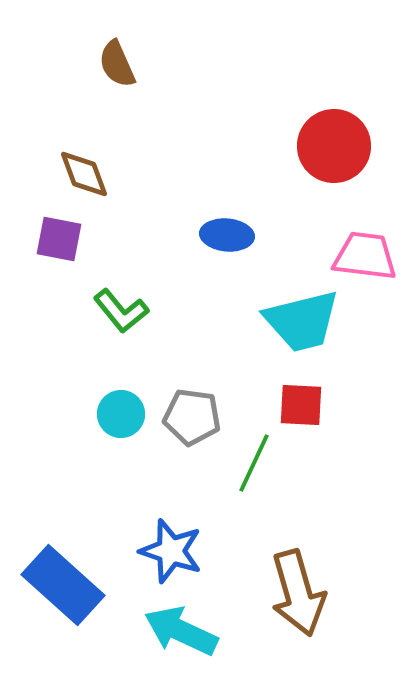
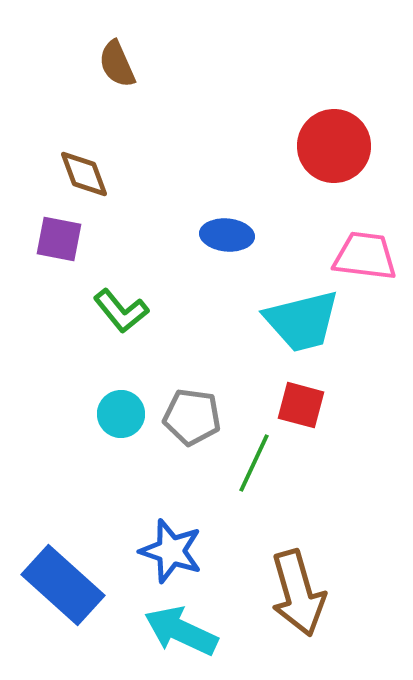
red square: rotated 12 degrees clockwise
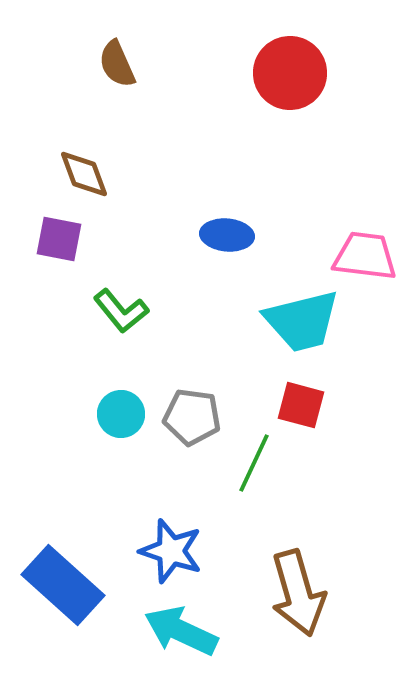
red circle: moved 44 px left, 73 px up
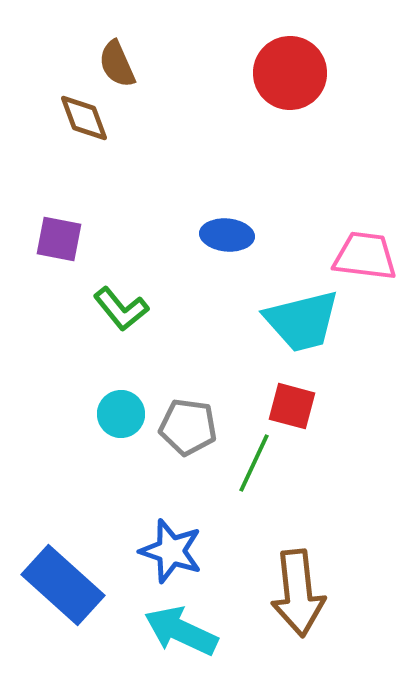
brown diamond: moved 56 px up
green L-shape: moved 2 px up
red square: moved 9 px left, 1 px down
gray pentagon: moved 4 px left, 10 px down
brown arrow: rotated 10 degrees clockwise
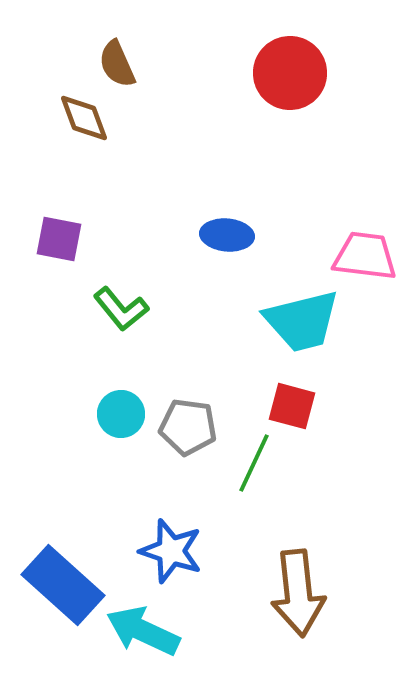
cyan arrow: moved 38 px left
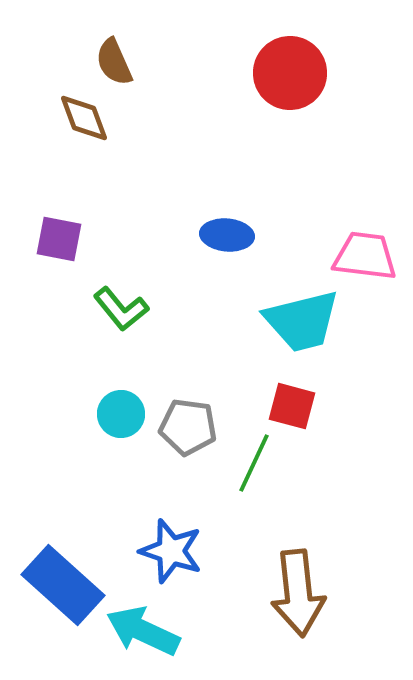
brown semicircle: moved 3 px left, 2 px up
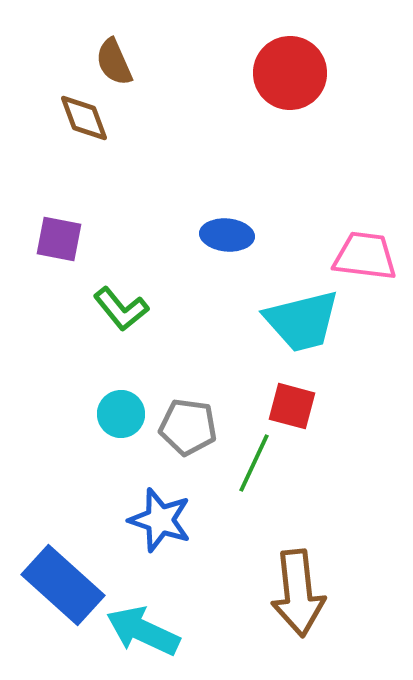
blue star: moved 11 px left, 31 px up
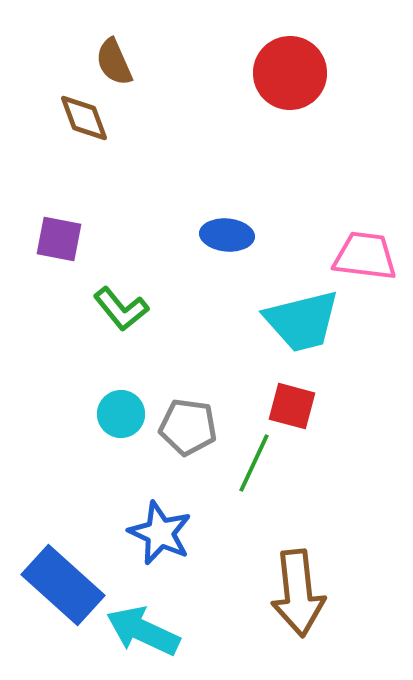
blue star: moved 13 px down; rotated 6 degrees clockwise
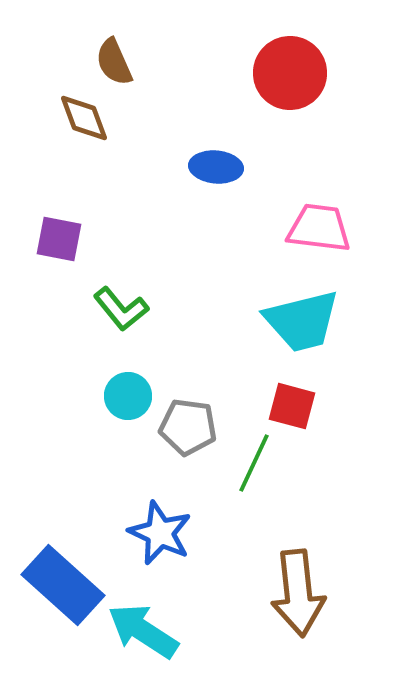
blue ellipse: moved 11 px left, 68 px up
pink trapezoid: moved 46 px left, 28 px up
cyan circle: moved 7 px right, 18 px up
cyan arrow: rotated 8 degrees clockwise
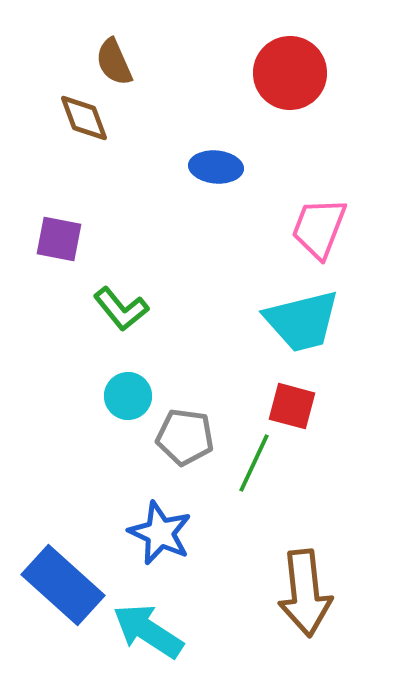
pink trapezoid: rotated 76 degrees counterclockwise
gray pentagon: moved 3 px left, 10 px down
brown arrow: moved 7 px right
cyan arrow: moved 5 px right
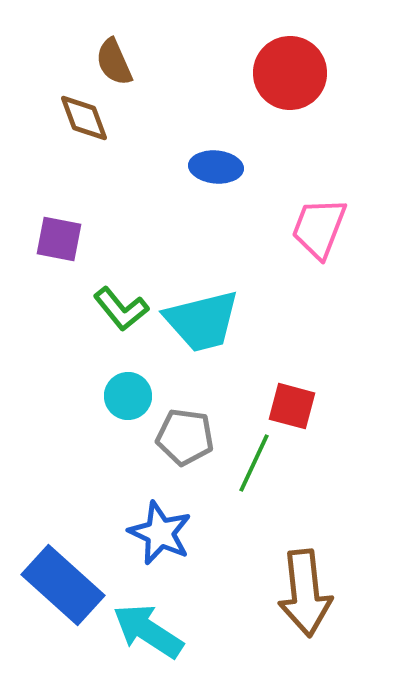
cyan trapezoid: moved 100 px left
